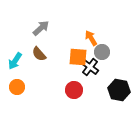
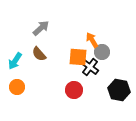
orange arrow: moved 1 px right, 2 px down
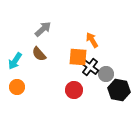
gray arrow: moved 2 px right, 1 px down
gray circle: moved 4 px right, 22 px down
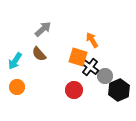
orange square: rotated 12 degrees clockwise
gray circle: moved 1 px left, 2 px down
black hexagon: rotated 25 degrees clockwise
